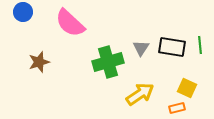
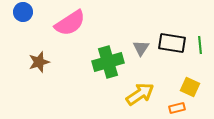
pink semicircle: rotated 76 degrees counterclockwise
black rectangle: moved 4 px up
yellow square: moved 3 px right, 1 px up
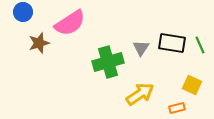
green line: rotated 18 degrees counterclockwise
brown star: moved 19 px up
yellow square: moved 2 px right, 2 px up
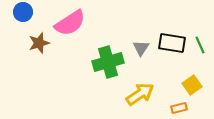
yellow square: rotated 30 degrees clockwise
orange rectangle: moved 2 px right
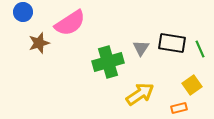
green line: moved 4 px down
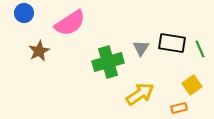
blue circle: moved 1 px right, 1 px down
brown star: moved 8 px down; rotated 10 degrees counterclockwise
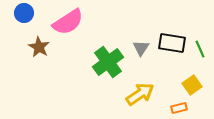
pink semicircle: moved 2 px left, 1 px up
brown star: moved 4 px up; rotated 15 degrees counterclockwise
green cross: rotated 20 degrees counterclockwise
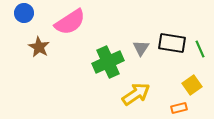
pink semicircle: moved 2 px right
green cross: rotated 12 degrees clockwise
yellow arrow: moved 4 px left
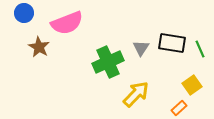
pink semicircle: moved 3 px left, 1 px down; rotated 12 degrees clockwise
yellow arrow: rotated 12 degrees counterclockwise
orange rectangle: rotated 28 degrees counterclockwise
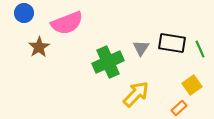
brown star: rotated 10 degrees clockwise
